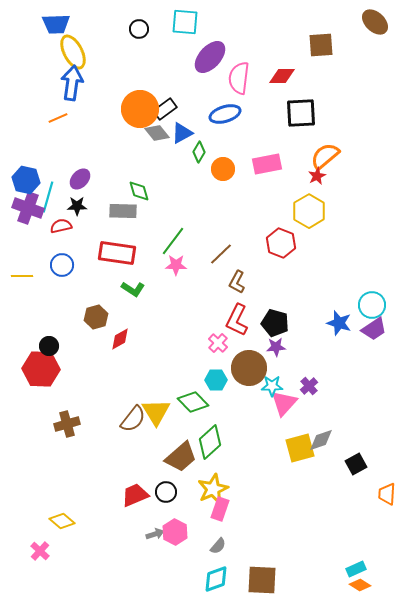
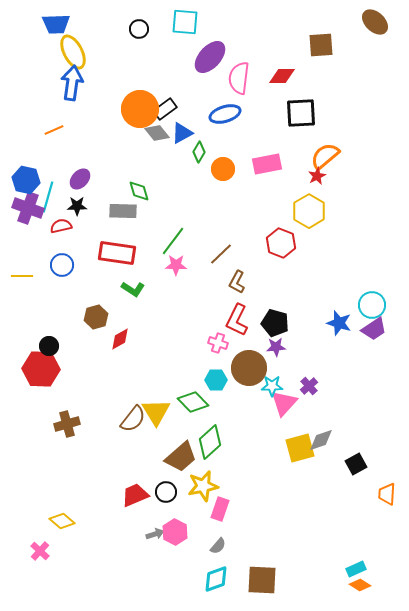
orange line at (58, 118): moved 4 px left, 12 px down
pink cross at (218, 343): rotated 24 degrees counterclockwise
yellow star at (213, 489): moved 10 px left, 3 px up; rotated 12 degrees clockwise
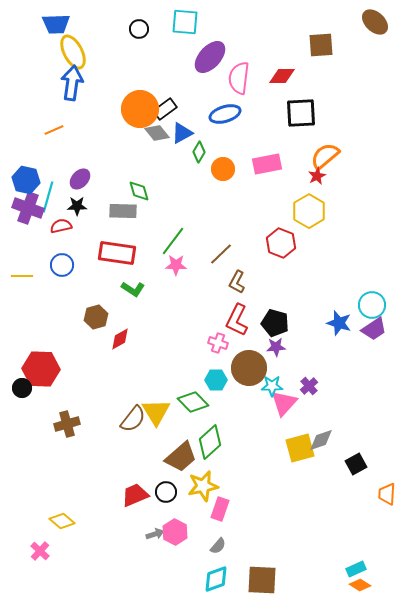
black circle at (49, 346): moved 27 px left, 42 px down
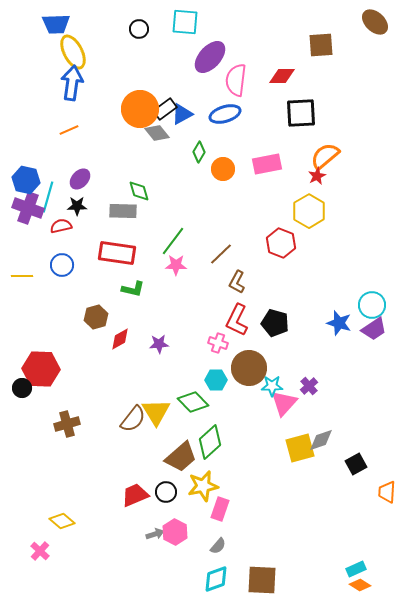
pink semicircle at (239, 78): moved 3 px left, 2 px down
orange line at (54, 130): moved 15 px right
blue triangle at (182, 133): moved 19 px up
green L-shape at (133, 289): rotated 20 degrees counterclockwise
purple star at (276, 347): moved 117 px left, 3 px up
orange trapezoid at (387, 494): moved 2 px up
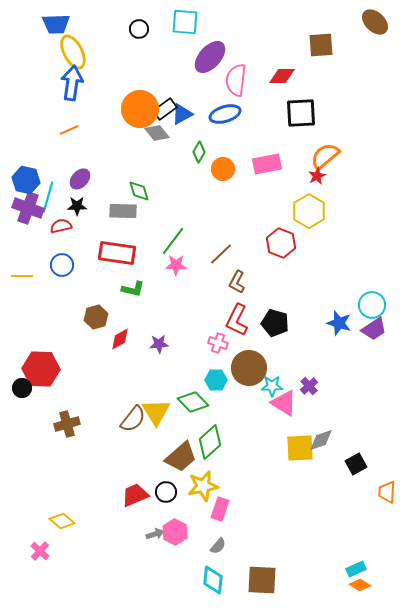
pink triangle at (284, 403): rotated 40 degrees counterclockwise
yellow square at (300, 448): rotated 12 degrees clockwise
cyan diamond at (216, 579): moved 3 px left, 1 px down; rotated 64 degrees counterclockwise
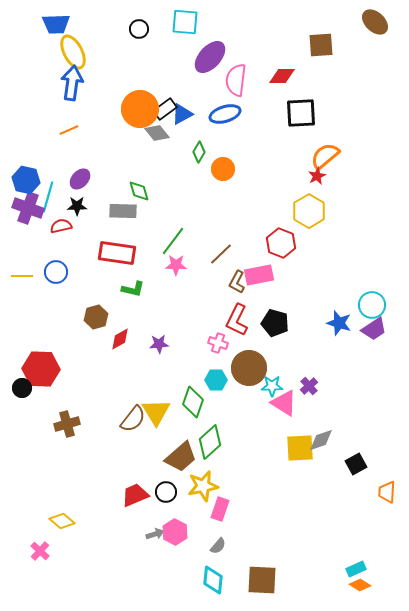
pink rectangle at (267, 164): moved 8 px left, 111 px down
blue circle at (62, 265): moved 6 px left, 7 px down
green diamond at (193, 402): rotated 64 degrees clockwise
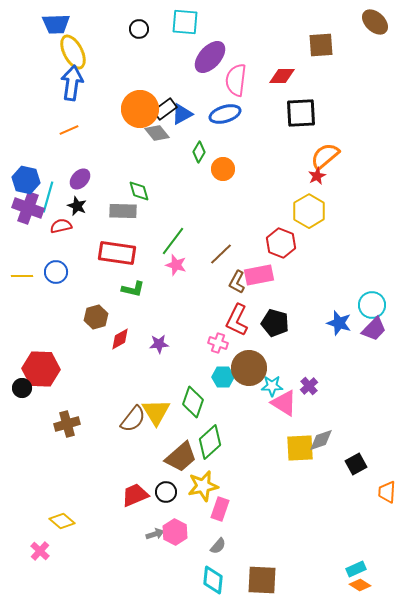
black star at (77, 206): rotated 24 degrees clockwise
pink star at (176, 265): rotated 15 degrees clockwise
purple trapezoid at (374, 329): rotated 12 degrees counterclockwise
cyan hexagon at (216, 380): moved 7 px right, 3 px up
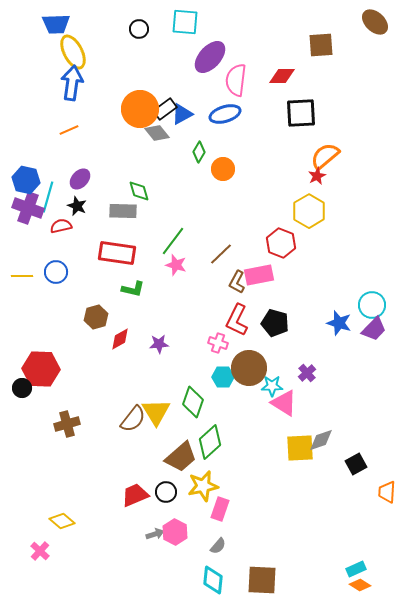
purple cross at (309, 386): moved 2 px left, 13 px up
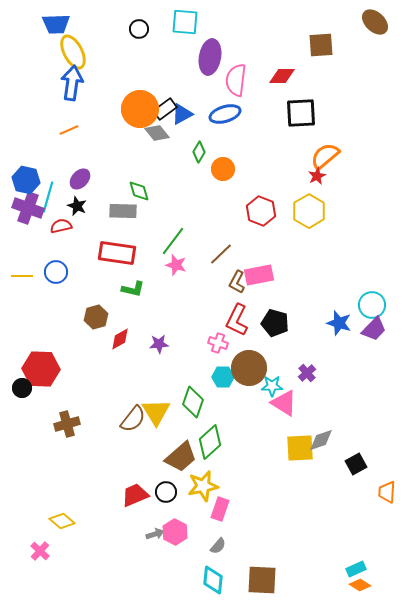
purple ellipse at (210, 57): rotated 32 degrees counterclockwise
red hexagon at (281, 243): moved 20 px left, 32 px up
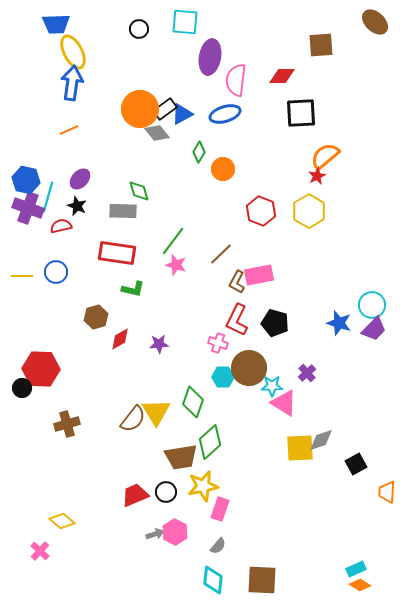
brown trapezoid at (181, 457): rotated 32 degrees clockwise
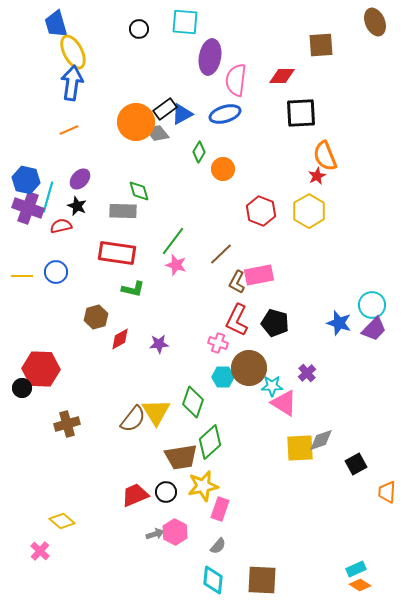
brown ellipse at (375, 22): rotated 24 degrees clockwise
blue trapezoid at (56, 24): rotated 76 degrees clockwise
orange circle at (140, 109): moved 4 px left, 13 px down
orange semicircle at (325, 156): rotated 72 degrees counterclockwise
